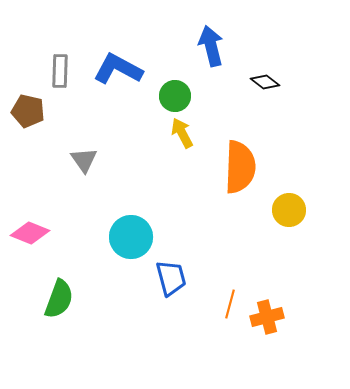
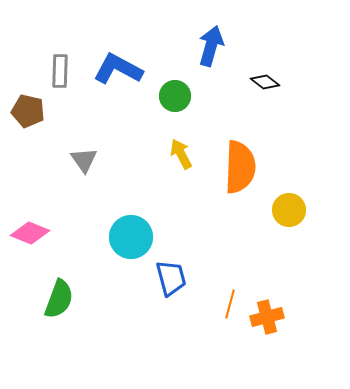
blue arrow: rotated 30 degrees clockwise
yellow arrow: moved 1 px left, 21 px down
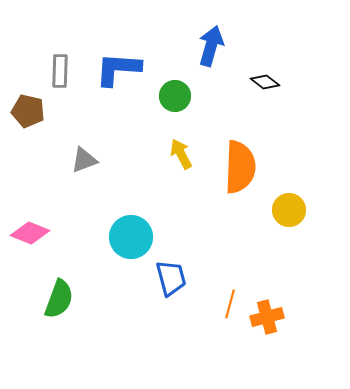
blue L-shape: rotated 24 degrees counterclockwise
gray triangle: rotated 44 degrees clockwise
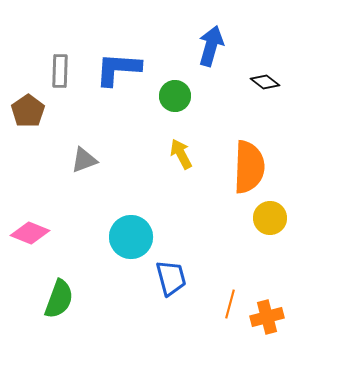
brown pentagon: rotated 24 degrees clockwise
orange semicircle: moved 9 px right
yellow circle: moved 19 px left, 8 px down
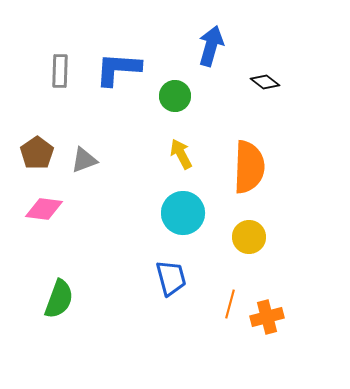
brown pentagon: moved 9 px right, 42 px down
yellow circle: moved 21 px left, 19 px down
pink diamond: moved 14 px right, 24 px up; rotated 15 degrees counterclockwise
cyan circle: moved 52 px right, 24 px up
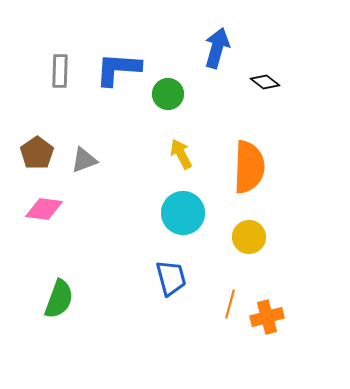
blue arrow: moved 6 px right, 2 px down
green circle: moved 7 px left, 2 px up
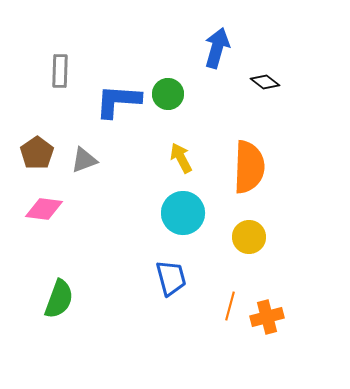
blue L-shape: moved 32 px down
yellow arrow: moved 4 px down
orange line: moved 2 px down
